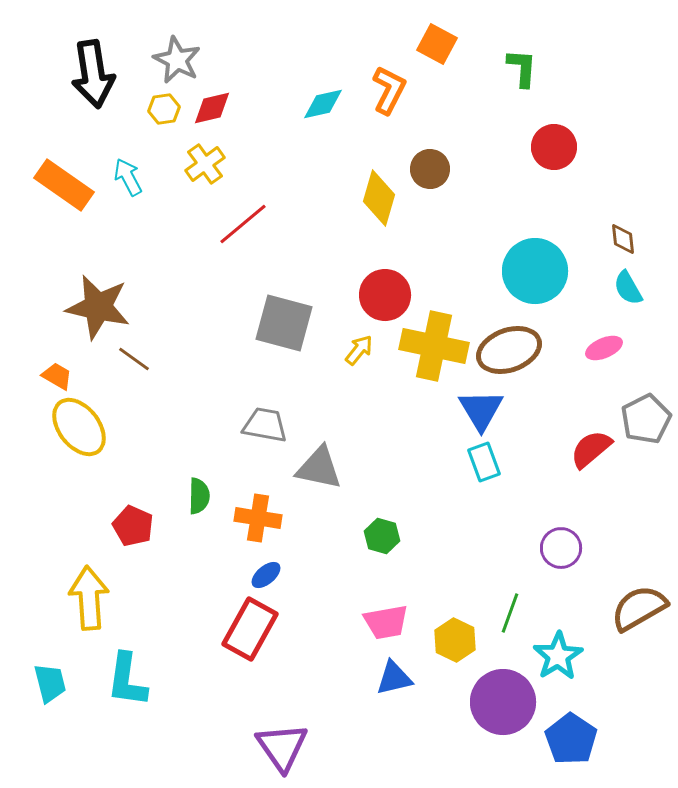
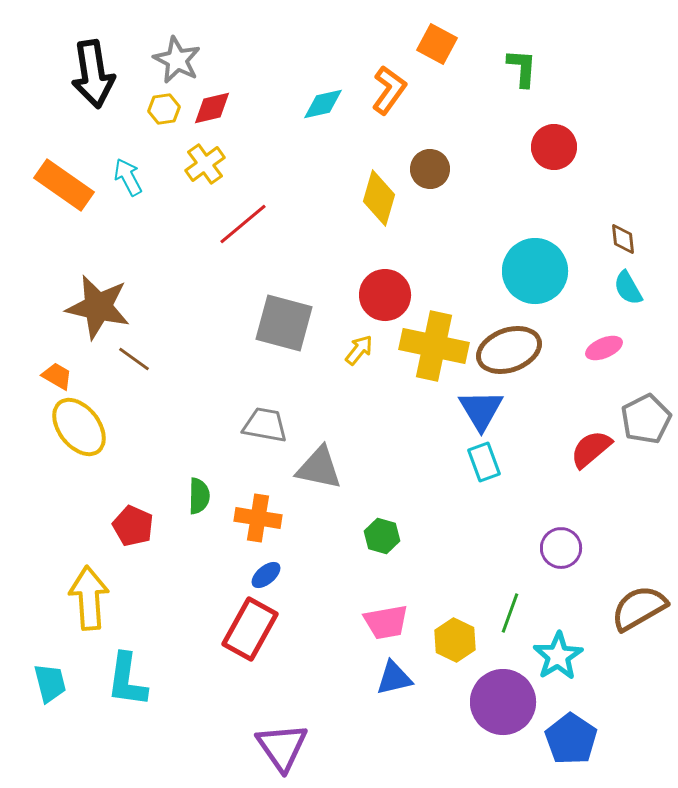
orange L-shape at (389, 90): rotated 9 degrees clockwise
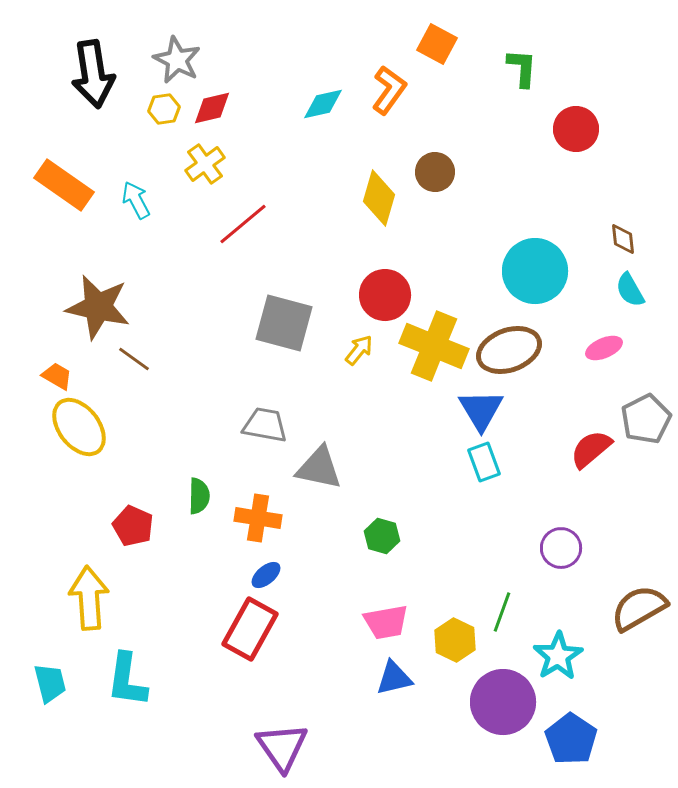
red circle at (554, 147): moved 22 px right, 18 px up
brown circle at (430, 169): moved 5 px right, 3 px down
cyan arrow at (128, 177): moved 8 px right, 23 px down
cyan semicircle at (628, 288): moved 2 px right, 2 px down
yellow cross at (434, 346): rotated 10 degrees clockwise
green line at (510, 613): moved 8 px left, 1 px up
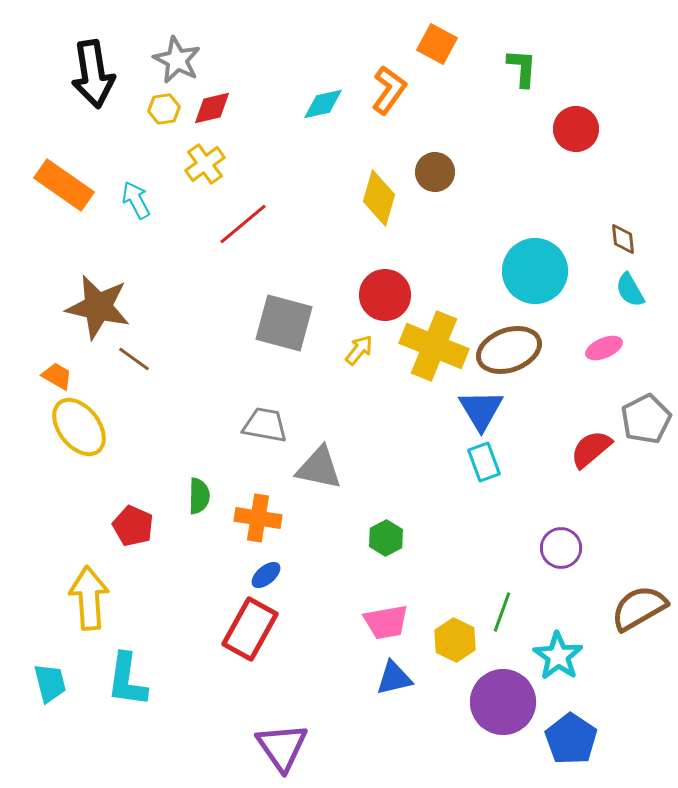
green hexagon at (382, 536): moved 4 px right, 2 px down; rotated 16 degrees clockwise
cyan star at (558, 656): rotated 6 degrees counterclockwise
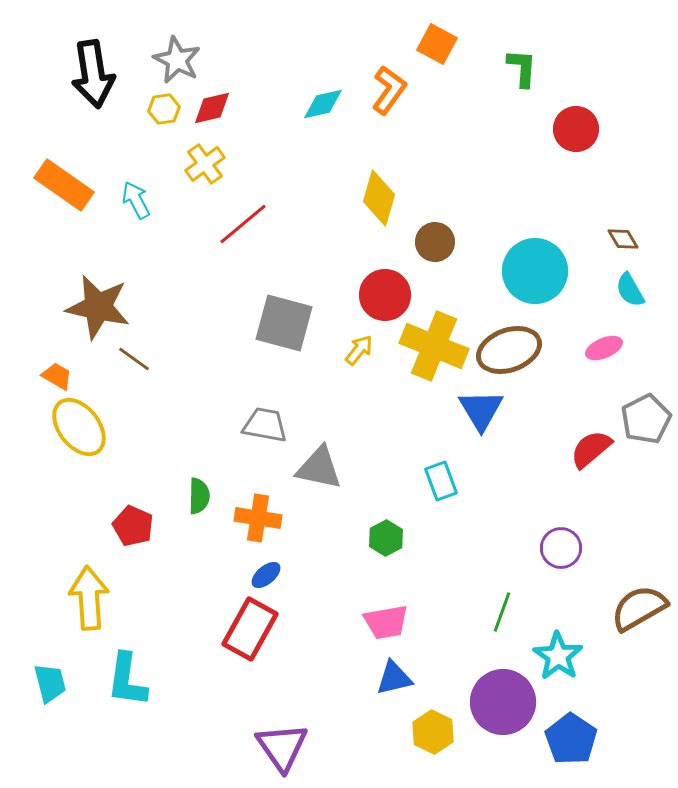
brown circle at (435, 172): moved 70 px down
brown diamond at (623, 239): rotated 24 degrees counterclockwise
cyan rectangle at (484, 462): moved 43 px left, 19 px down
yellow hexagon at (455, 640): moved 22 px left, 92 px down
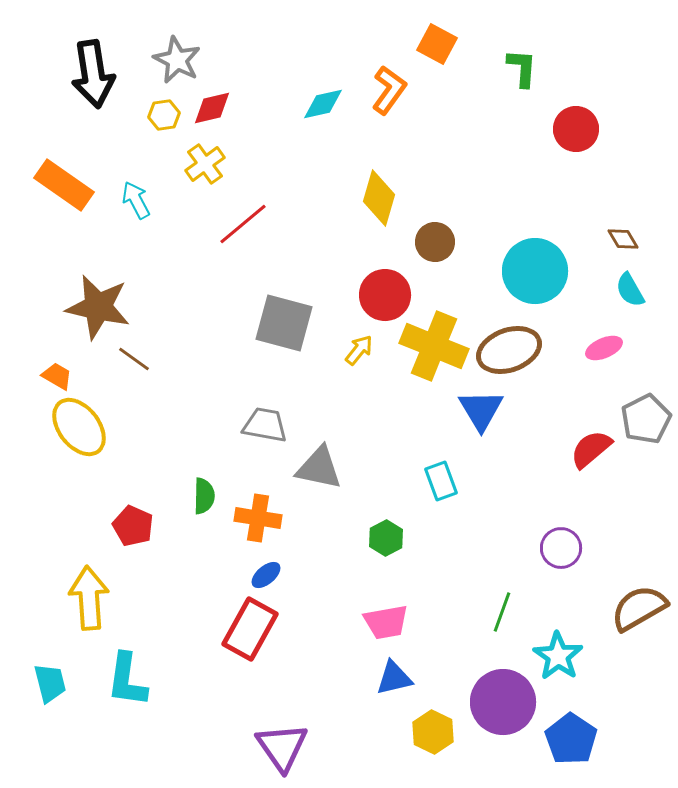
yellow hexagon at (164, 109): moved 6 px down
green semicircle at (199, 496): moved 5 px right
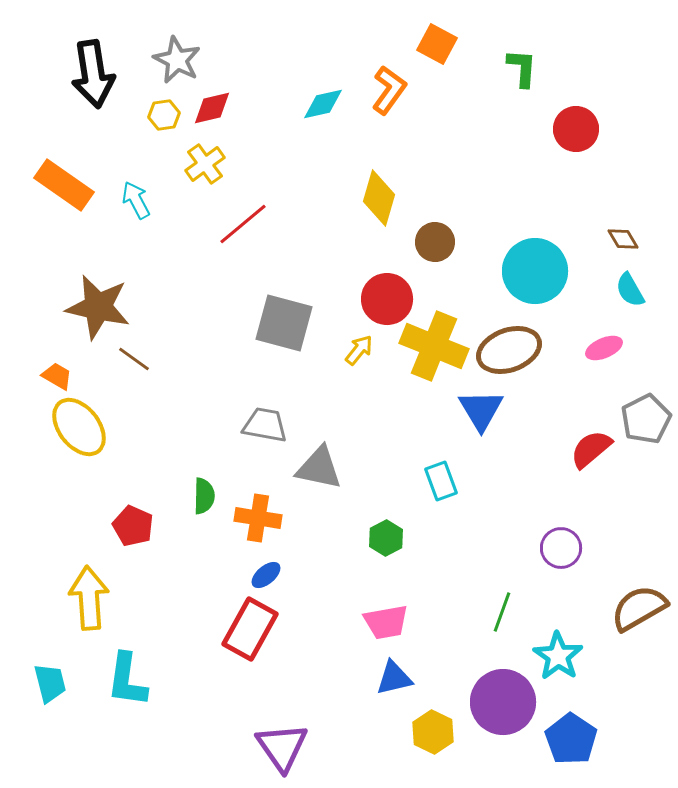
red circle at (385, 295): moved 2 px right, 4 px down
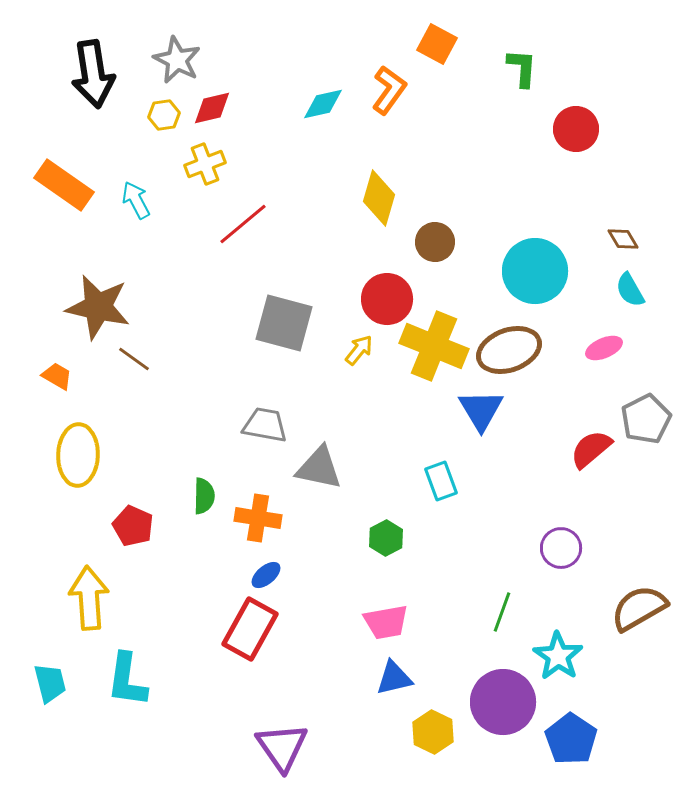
yellow cross at (205, 164): rotated 15 degrees clockwise
yellow ellipse at (79, 427): moved 1 px left, 28 px down; rotated 40 degrees clockwise
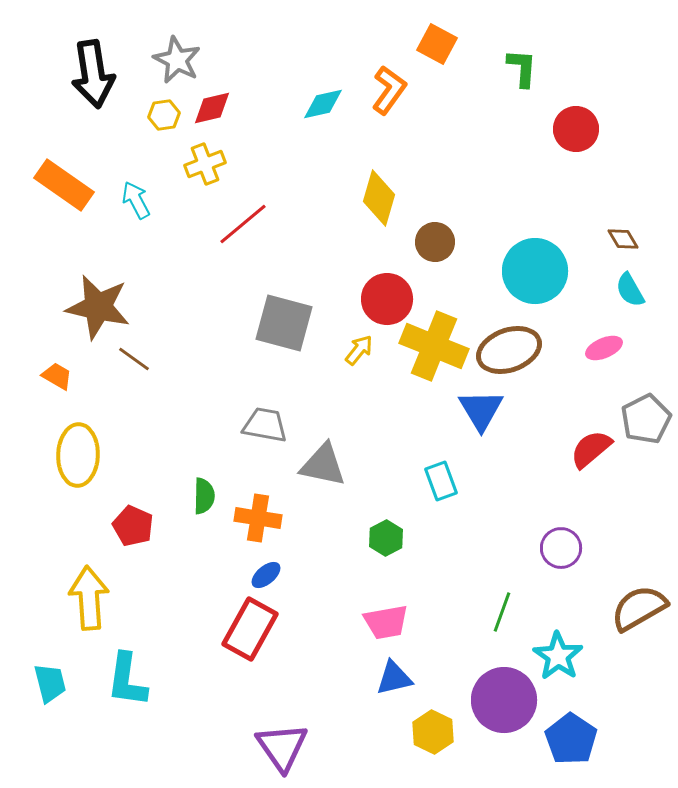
gray triangle at (319, 468): moved 4 px right, 3 px up
purple circle at (503, 702): moved 1 px right, 2 px up
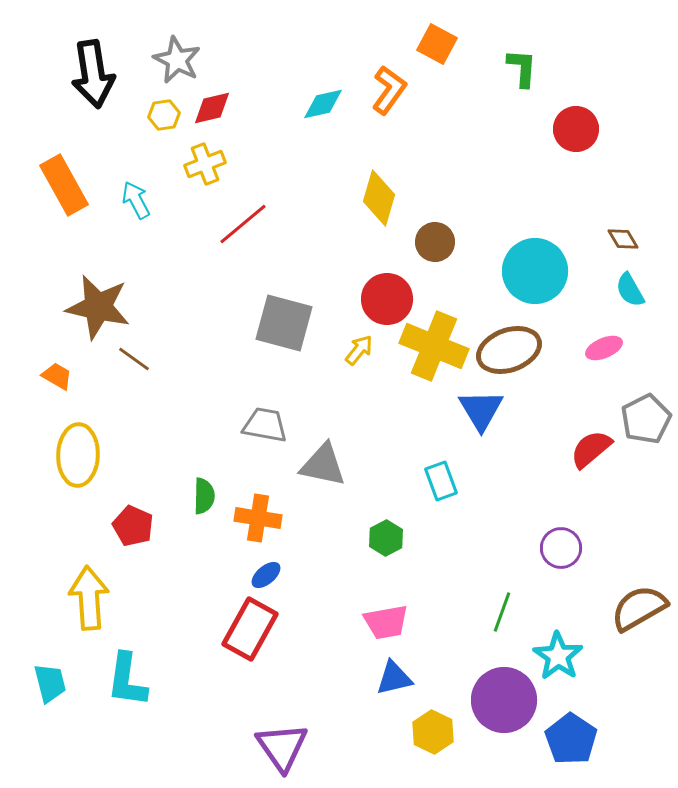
orange rectangle at (64, 185): rotated 26 degrees clockwise
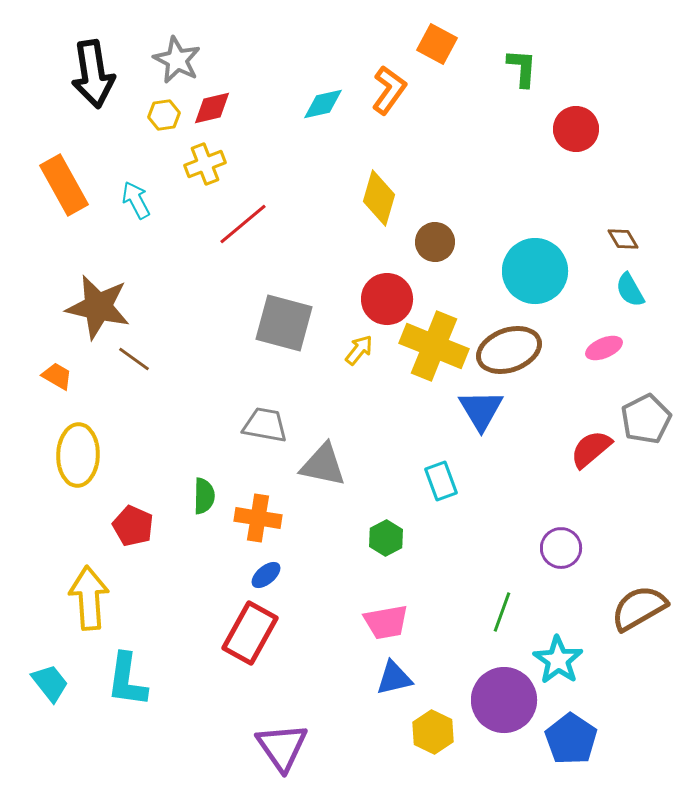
red rectangle at (250, 629): moved 4 px down
cyan star at (558, 656): moved 4 px down
cyan trapezoid at (50, 683): rotated 24 degrees counterclockwise
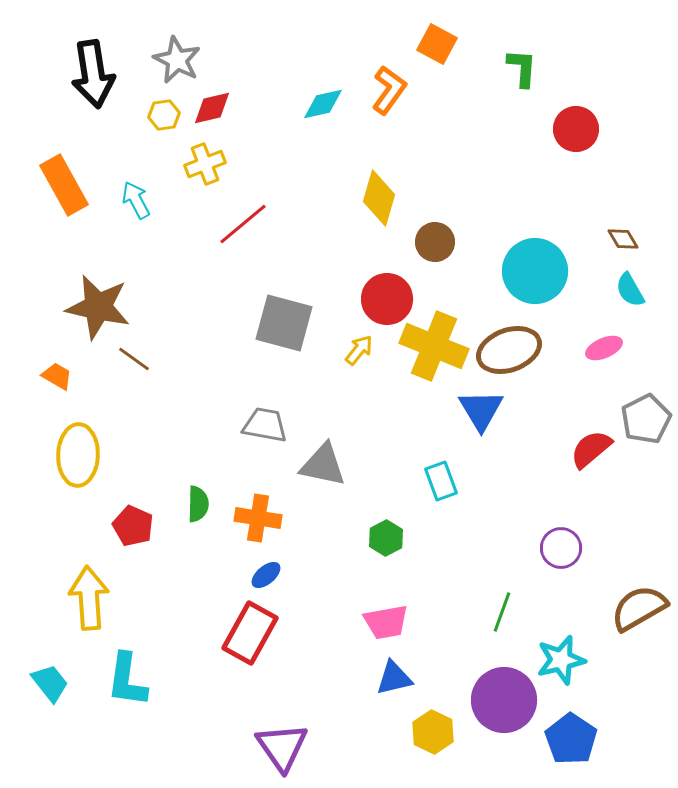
green semicircle at (204, 496): moved 6 px left, 8 px down
cyan star at (558, 660): moved 3 px right; rotated 24 degrees clockwise
